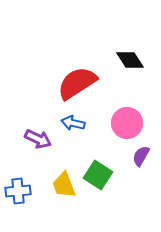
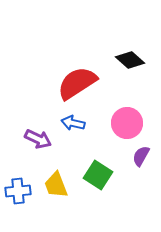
black diamond: rotated 16 degrees counterclockwise
yellow trapezoid: moved 8 px left
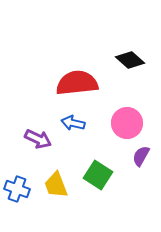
red semicircle: rotated 27 degrees clockwise
blue cross: moved 1 px left, 2 px up; rotated 25 degrees clockwise
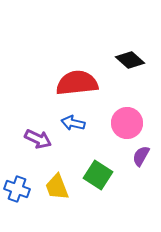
yellow trapezoid: moved 1 px right, 2 px down
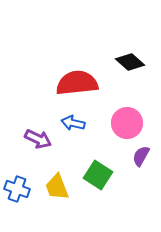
black diamond: moved 2 px down
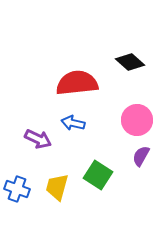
pink circle: moved 10 px right, 3 px up
yellow trapezoid: rotated 36 degrees clockwise
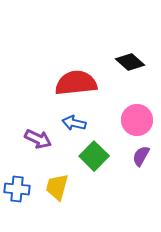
red semicircle: moved 1 px left
blue arrow: moved 1 px right
green square: moved 4 px left, 19 px up; rotated 12 degrees clockwise
blue cross: rotated 15 degrees counterclockwise
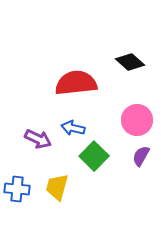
blue arrow: moved 1 px left, 5 px down
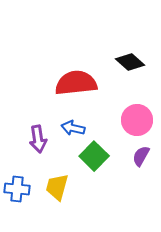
purple arrow: rotated 56 degrees clockwise
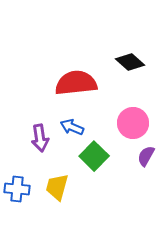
pink circle: moved 4 px left, 3 px down
blue arrow: moved 1 px left, 1 px up; rotated 10 degrees clockwise
purple arrow: moved 2 px right, 1 px up
purple semicircle: moved 5 px right
